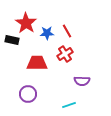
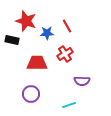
red star: moved 2 px up; rotated 15 degrees counterclockwise
red line: moved 5 px up
purple circle: moved 3 px right
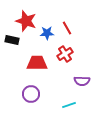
red line: moved 2 px down
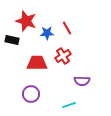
red cross: moved 2 px left, 2 px down
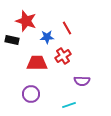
blue star: moved 4 px down
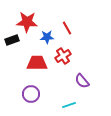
red star: moved 1 px right, 1 px down; rotated 15 degrees counterclockwise
black rectangle: rotated 32 degrees counterclockwise
purple semicircle: rotated 49 degrees clockwise
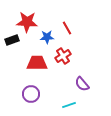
purple semicircle: moved 3 px down
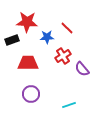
red line: rotated 16 degrees counterclockwise
red trapezoid: moved 9 px left
purple semicircle: moved 15 px up
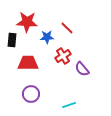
black rectangle: rotated 64 degrees counterclockwise
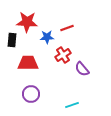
red line: rotated 64 degrees counterclockwise
red cross: moved 1 px up
cyan line: moved 3 px right
